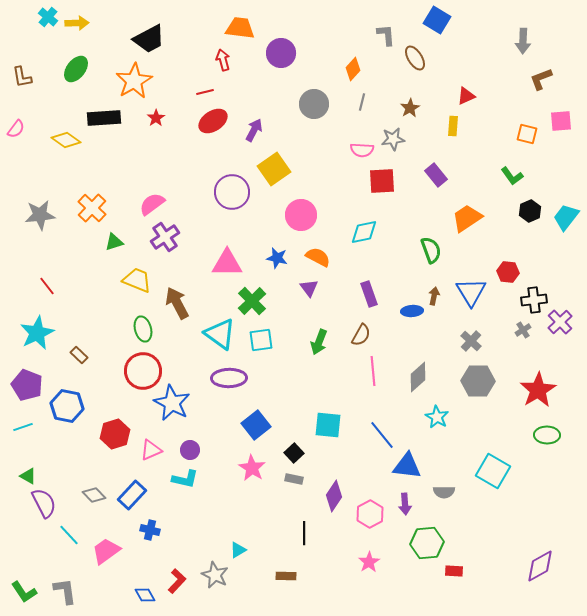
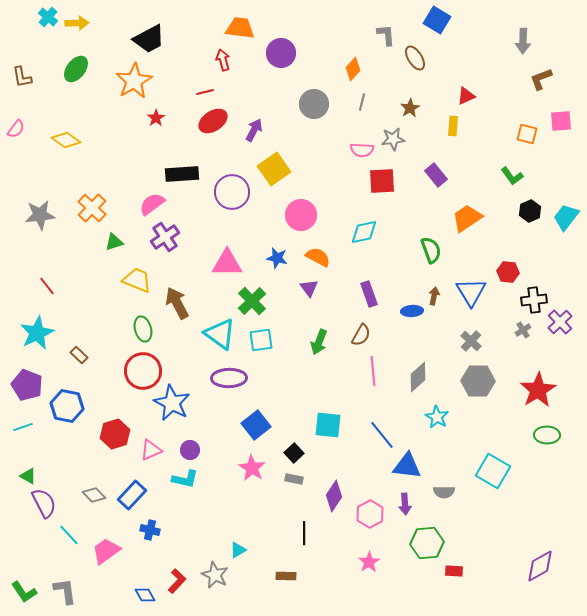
black rectangle at (104, 118): moved 78 px right, 56 px down
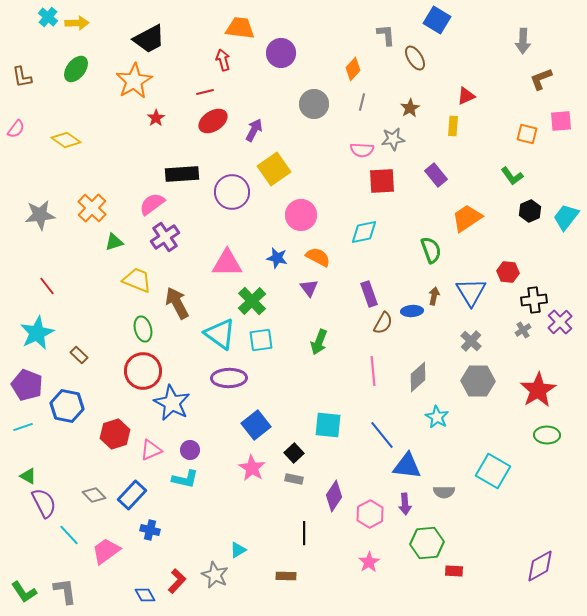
brown semicircle at (361, 335): moved 22 px right, 12 px up
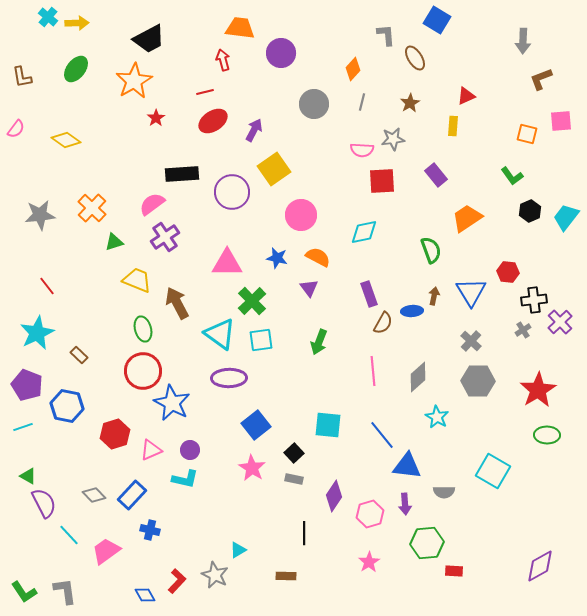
brown star at (410, 108): moved 5 px up
pink hexagon at (370, 514): rotated 12 degrees clockwise
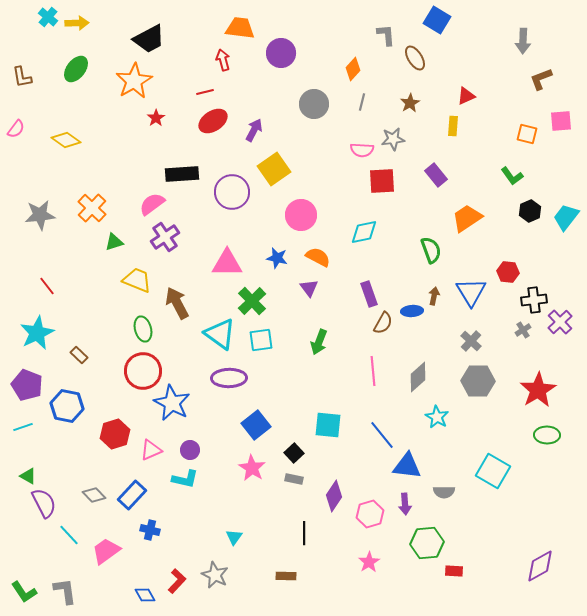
cyan triangle at (238, 550): moved 4 px left, 13 px up; rotated 24 degrees counterclockwise
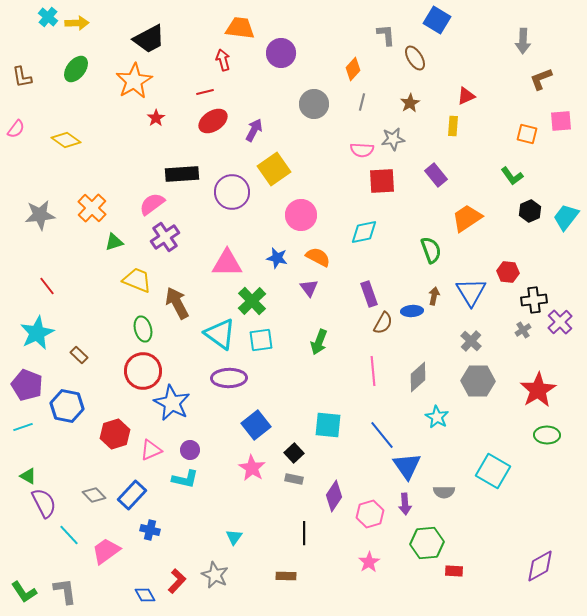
blue triangle at (407, 466): rotated 48 degrees clockwise
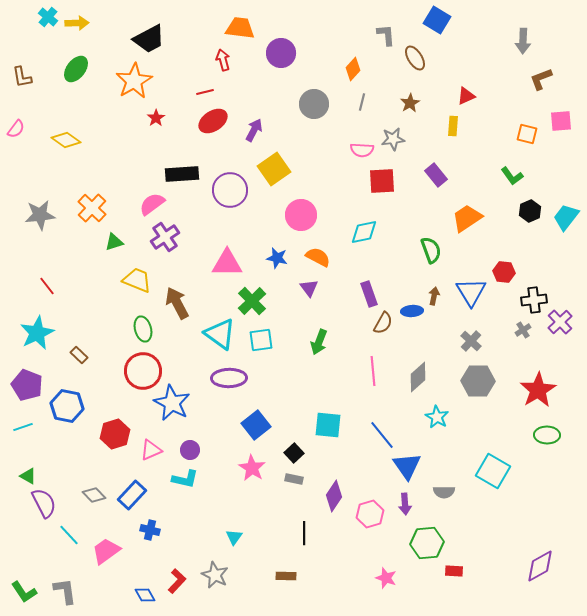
purple circle at (232, 192): moved 2 px left, 2 px up
red hexagon at (508, 272): moved 4 px left
pink star at (369, 562): moved 17 px right, 16 px down; rotated 20 degrees counterclockwise
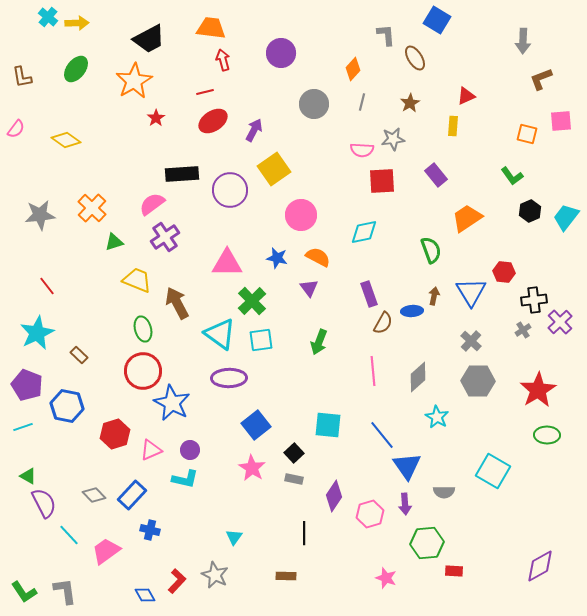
orange trapezoid at (240, 28): moved 29 px left
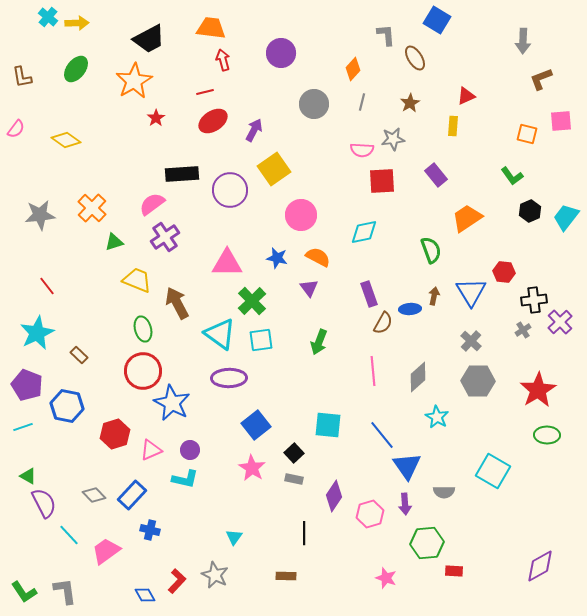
blue ellipse at (412, 311): moved 2 px left, 2 px up
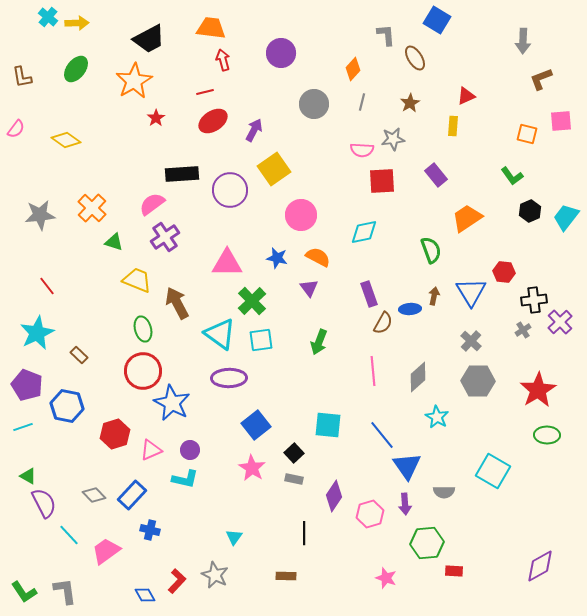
green triangle at (114, 242): rotated 36 degrees clockwise
